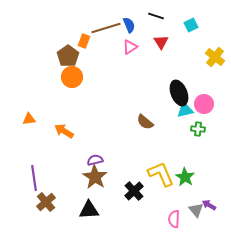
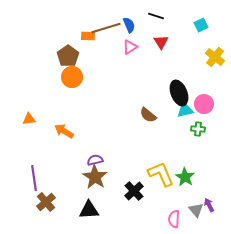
cyan square: moved 10 px right
orange rectangle: moved 4 px right, 5 px up; rotated 72 degrees clockwise
brown semicircle: moved 3 px right, 7 px up
purple arrow: rotated 32 degrees clockwise
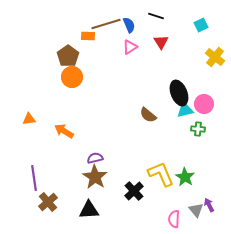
brown line: moved 4 px up
purple semicircle: moved 2 px up
brown cross: moved 2 px right
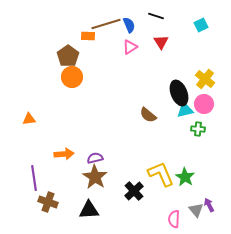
yellow cross: moved 10 px left, 22 px down
orange arrow: moved 23 px down; rotated 144 degrees clockwise
brown cross: rotated 30 degrees counterclockwise
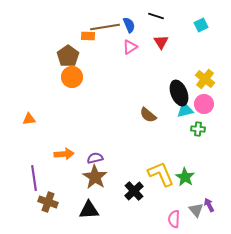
brown line: moved 1 px left, 3 px down; rotated 8 degrees clockwise
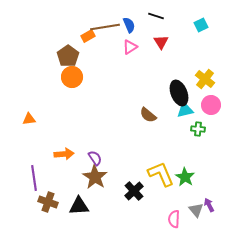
orange rectangle: rotated 32 degrees counterclockwise
pink circle: moved 7 px right, 1 px down
purple semicircle: rotated 70 degrees clockwise
black triangle: moved 10 px left, 4 px up
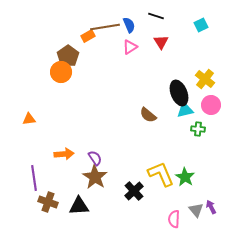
orange circle: moved 11 px left, 5 px up
purple arrow: moved 2 px right, 2 px down
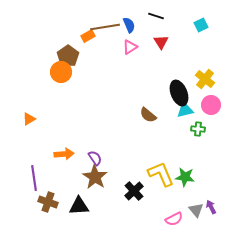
orange triangle: rotated 24 degrees counterclockwise
green star: rotated 24 degrees counterclockwise
pink semicircle: rotated 120 degrees counterclockwise
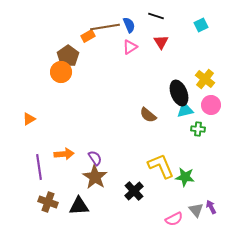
yellow L-shape: moved 8 px up
purple line: moved 5 px right, 11 px up
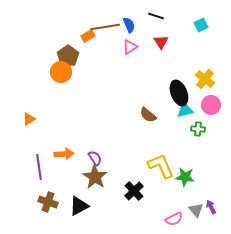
black triangle: rotated 25 degrees counterclockwise
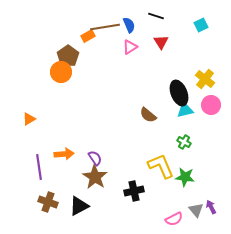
green cross: moved 14 px left, 13 px down; rotated 24 degrees clockwise
black cross: rotated 30 degrees clockwise
